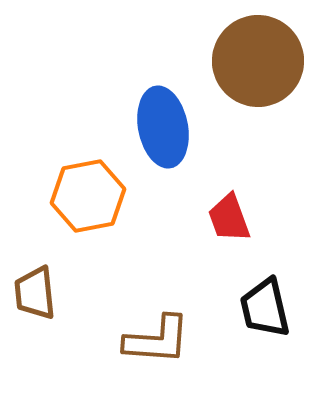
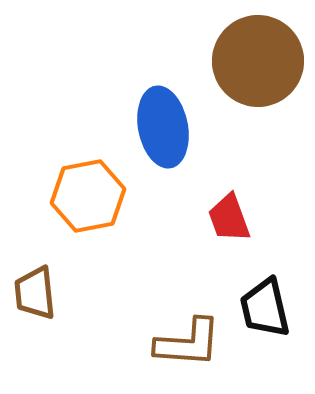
brown L-shape: moved 31 px right, 3 px down
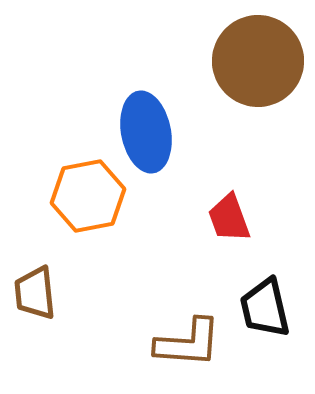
blue ellipse: moved 17 px left, 5 px down
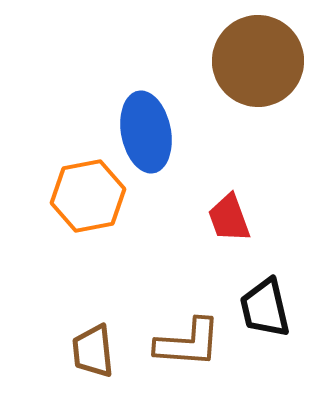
brown trapezoid: moved 58 px right, 58 px down
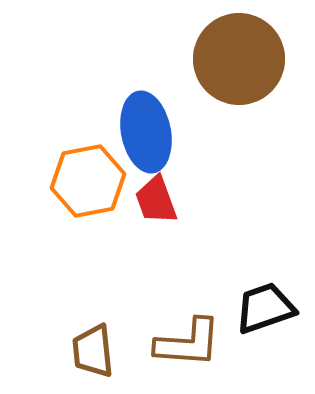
brown circle: moved 19 px left, 2 px up
orange hexagon: moved 15 px up
red trapezoid: moved 73 px left, 18 px up
black trapezoid: rotated 84 degrees clockwise
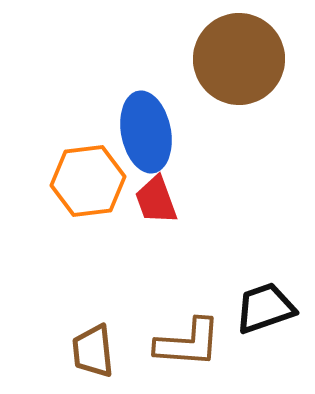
orange hexagon: rotated 4 degrees clockwise
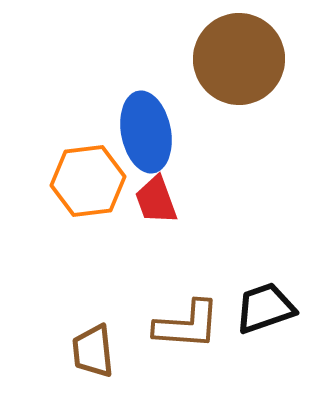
brown L-shape: moved 1 px left, 18 px up
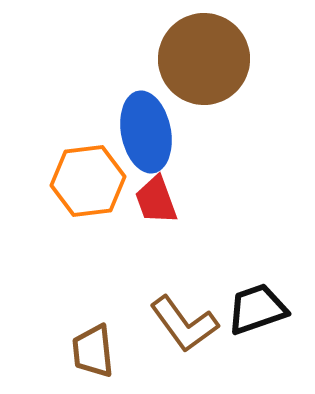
brown circle: moved 35 px left
black trapezoid: moved 8 px left, 1 px down
brown L-shape: moved 3 px left, 1 px up; rotated 50 degrees clockwise
